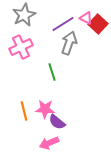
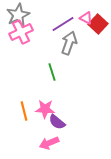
gray star: moved 6 px left
pink cross: moved 15 px up
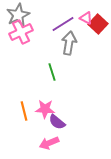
gray arrow: rotated 10 degrees counterclockwise
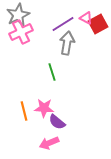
red square: rotated 18 degrees clockwise
gray arrow: moved 2 px left
pink star: moved 1 px left, 1 px up
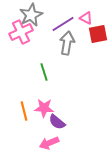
gray star: moved 13 px right
red square: moved 10 px down; rotated 18 degrees clockwise
green line: moved 8 px left
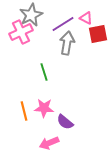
purple semicircle: moved 8 px right
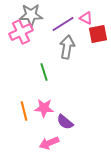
gray star: rotated 25 degrees clockwise
gray arrow: moved 4 px down
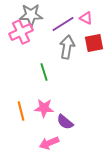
red square: moved 4 px left, 9 px down
orange line: moved 3 px left
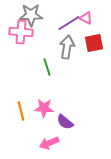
purple line: moved 6 px right, 1 px up
pink cross: rotated 30 degrees clockwise
green line: moved 3 px right, 5 px up
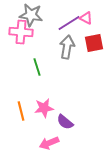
gray star: rotated 10 degrees clockwise
green line: moved 10 px left
pink star: rotated 12 degrees counterclockwise
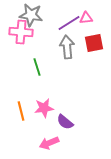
pink triangle: rotated 32 degrees counterclockwise
gray arrow: rotated 15 degrees counterclockwise
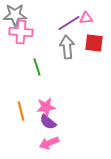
gray star: moved 16 px left; rotated 10 degrees counterclockwise
red square: rotated 18 degrees clockwise
pink star: moved 2 px right, 1 px up
purple semicircle: moved 17 px left
